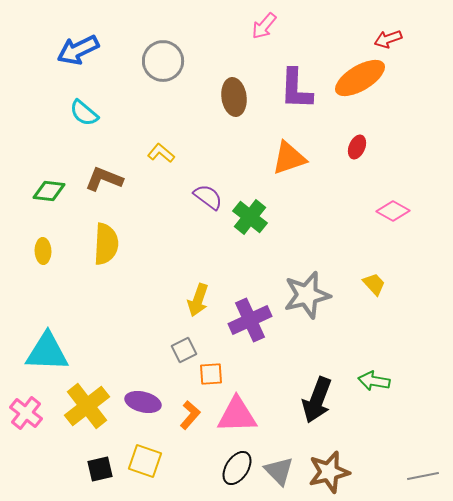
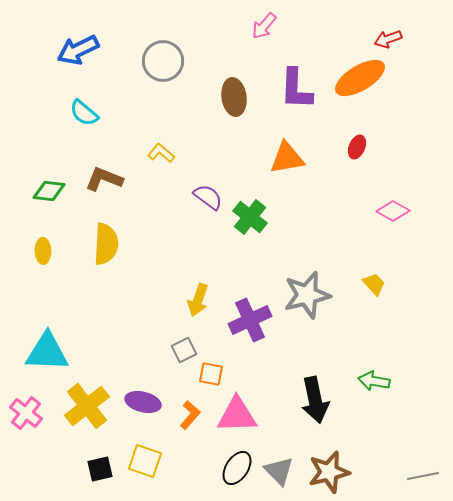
orange triangle: moved 2 px left; rotated 9 degrees clockwise
orange square: rotated 15 degrees clockwise
black arrow: moved 2 px left; rotated 33 degrees counterclockwise
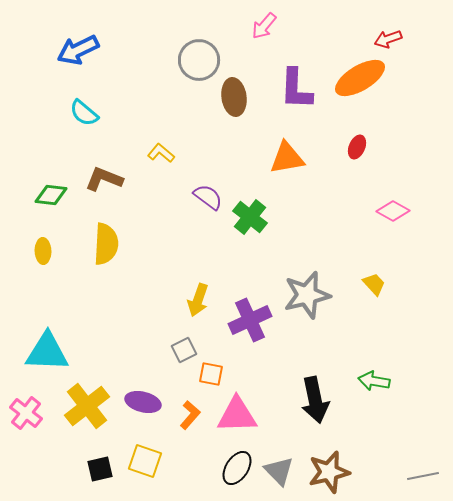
gray circle: moved 36 px right, 1 px up
green diamond: moved 2 px right, 4 px down
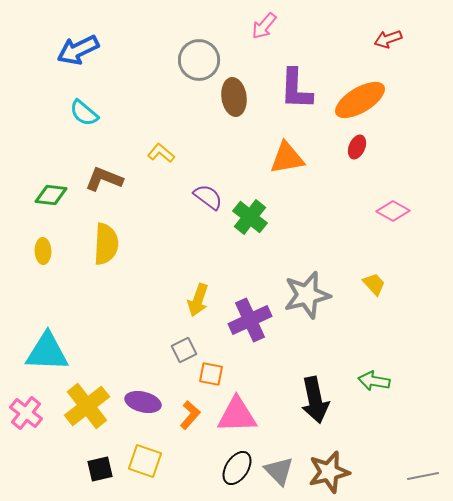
orange ellipse: moved 22 px down
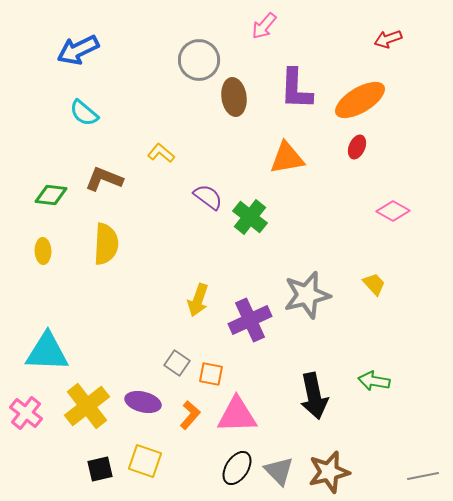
gray square: moved 7 px left, 13 px down; rotated 30 degrees counterclockwise
black arrow: moved 1 px left, 4 px up
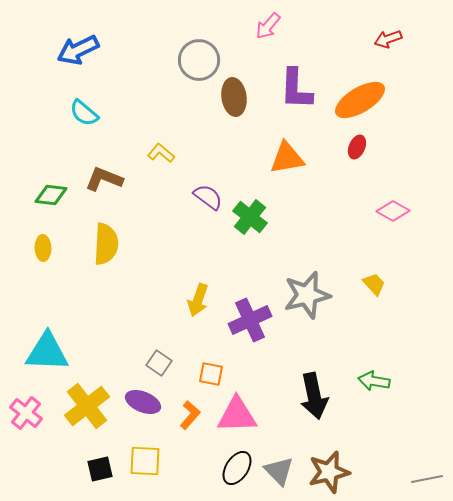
pink arrow: moved 4 px right
yellow ellipse: moved 3 px up
gray square: moved 18 px left
purple ellipse: rotated 8 degrees clockwise
yellow square: rotated 16 degrees counterclockwise
gray line: moved 4 px right, 3 px down
